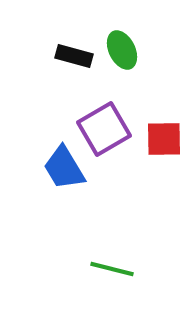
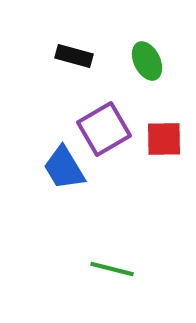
green ellipse: moved 25 px right, 11 px down
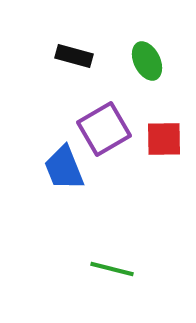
blue trapezoid: rotated 9 degrees clockwise
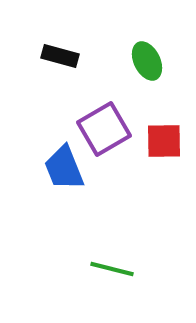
black rectangle: moved 14 px left
red square: moved 2 px down
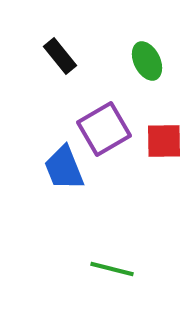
black rectangle: rotated 36 degrees clockwise
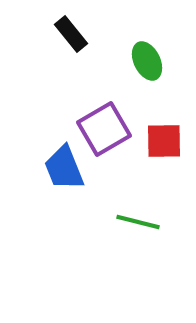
black rectangle: moved 11 px right, 22 px up
green line: moved 26 px right, 47 px up
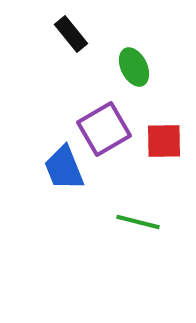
green ellipse: moved 13 px left, 6 px down
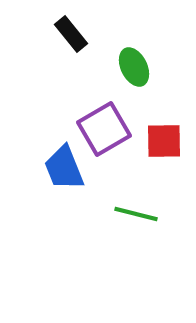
green line: moved 2 px left, 8 px up
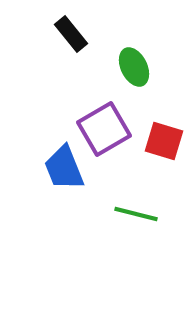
red square: rotated 18 degrees clockwise
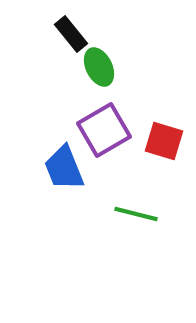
green ellipse: moved 35 px left
purple square: moved 1 px down
